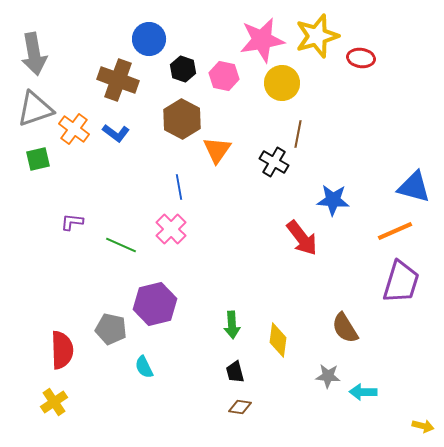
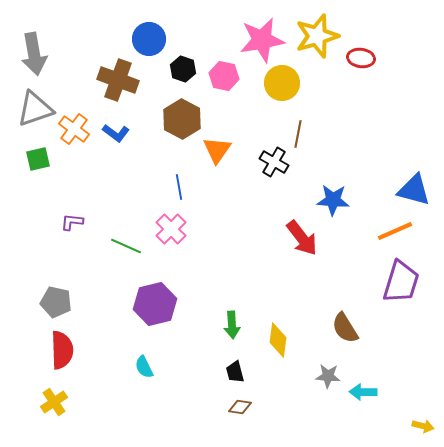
blue triangle: moved 3 px down
green line: moved 5 px right, 1 px down
gray pentagon: moved 55 px left, 27 px up
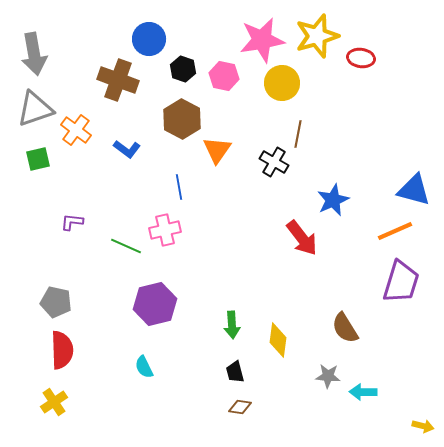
orange cross: moved 2 px right, 1 px down
blue L-shape: moved 11 px right, 16 px down
blue star: rotated 28 degrees counterclockwise
pink cross: moved 6 px left, 1 px down; rotated 32 degrees clockwise
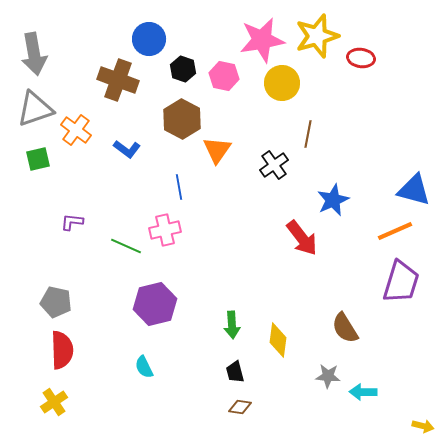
brown line: moved 10 px right
black cross: moved 3 px down; rotated 24 degrees clockwise
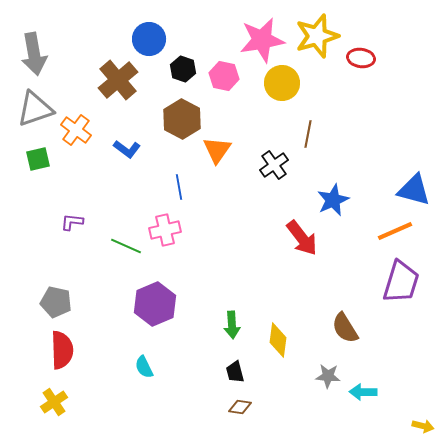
brown cross: rotated 30 degrees clockwise
purple hexagon: rotated 9 degrees counterclockwise
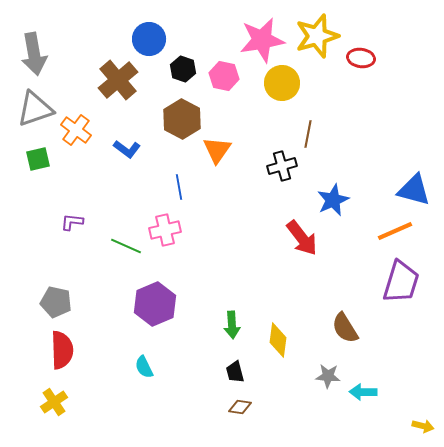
black cross: moved 8 px right, 1 px down; rotated 20 degrees clockwise
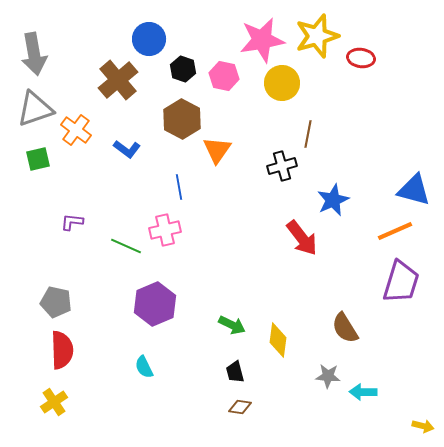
green arrow: rotated 60 degrees counterclockwise
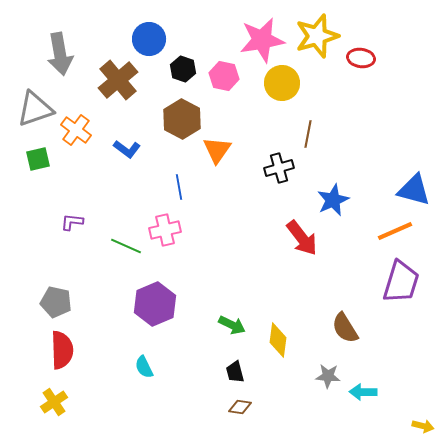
gray arrow: moved 26 px right
black cross: moved 3 px left, 2 px down
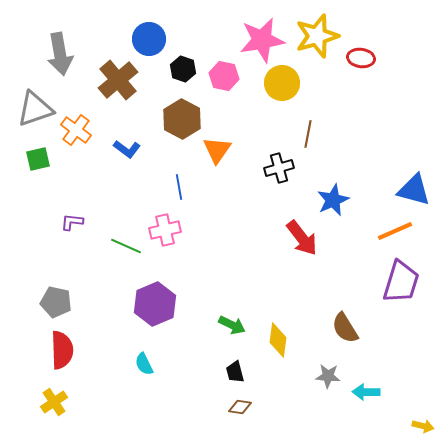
cyan semicircle: moved 3 px up
cyan arrow: moved 3 px right
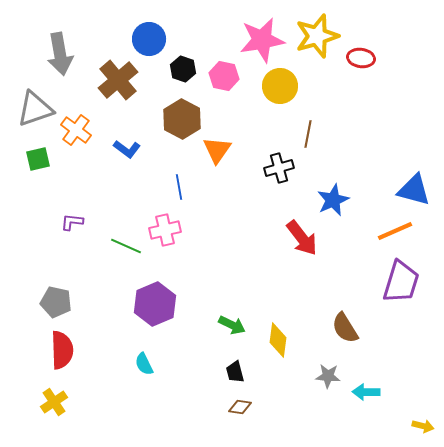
yellow circle: moved 2 px left, 3 px down
